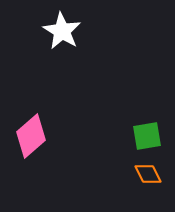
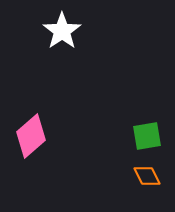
white star: rotated 6 degrees clockwise
orange diamond: moved 1 px left, 2 px down
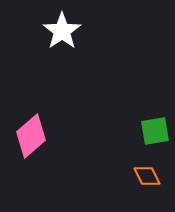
green square: moved 8 px right, 5 px up
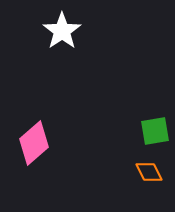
pink diamond: moved 3 px right, 7 px down
orange diamond: moved 2 px right, 4 px up
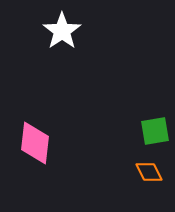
pink diamond: moved 1 px right; rotated 42 degrees counterclockwise
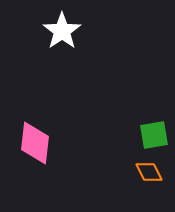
green square: moved 1 px left, 4 px down
